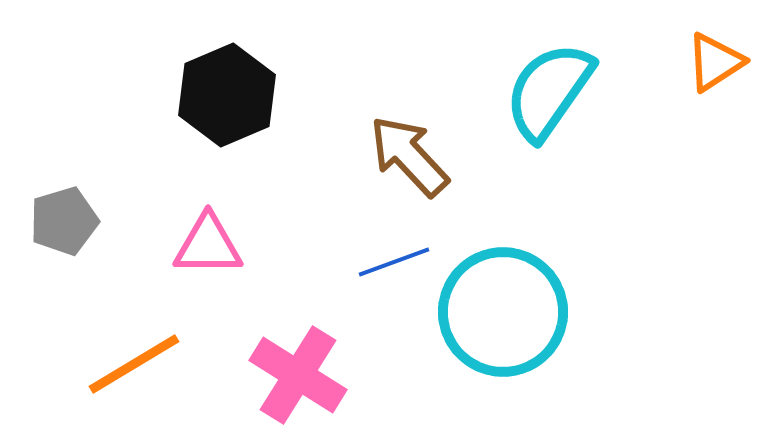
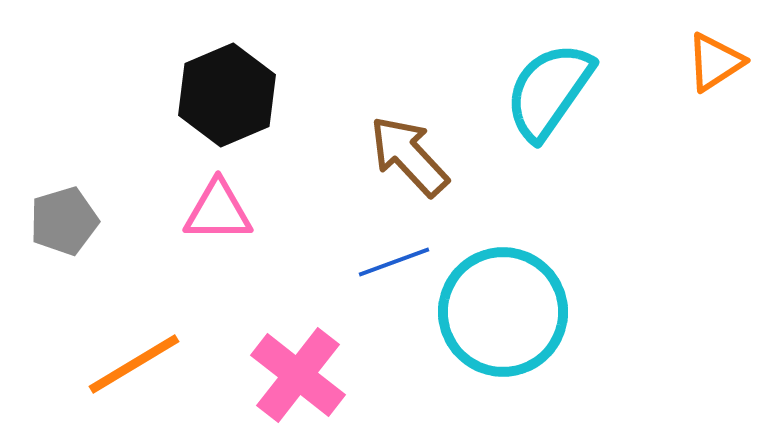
pink triangle: moved 10 px right, 34 px up
pink cross: rotated 6 degrees clockwise
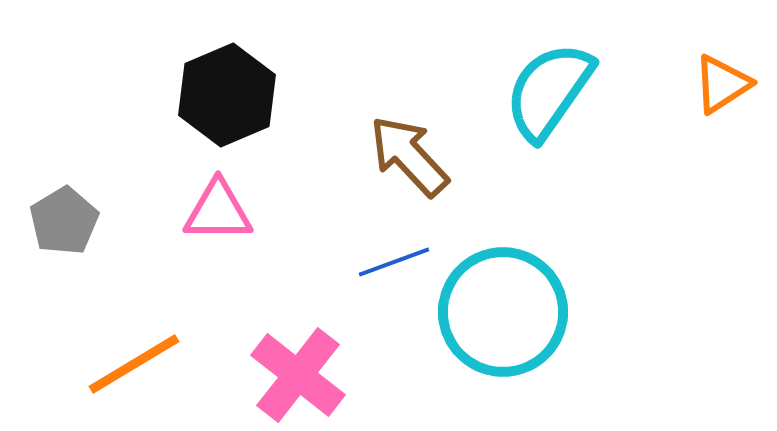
orange triangle: moved 7 px right, 22 px down
gray pentagon: rotated 14 degrees counterclockwise
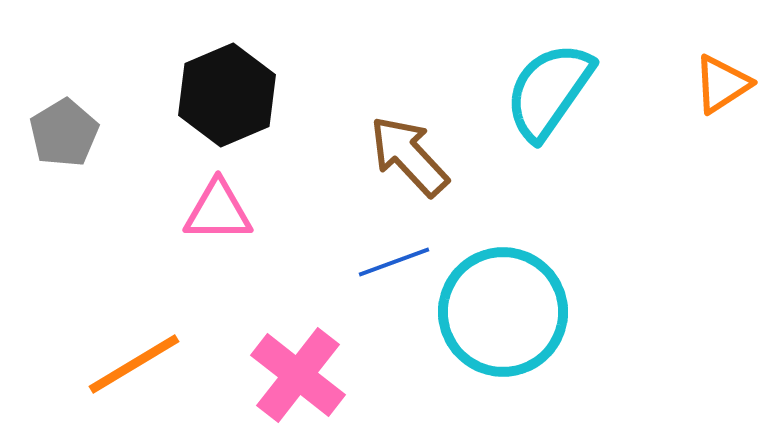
gray pentagon: moved 88 px up
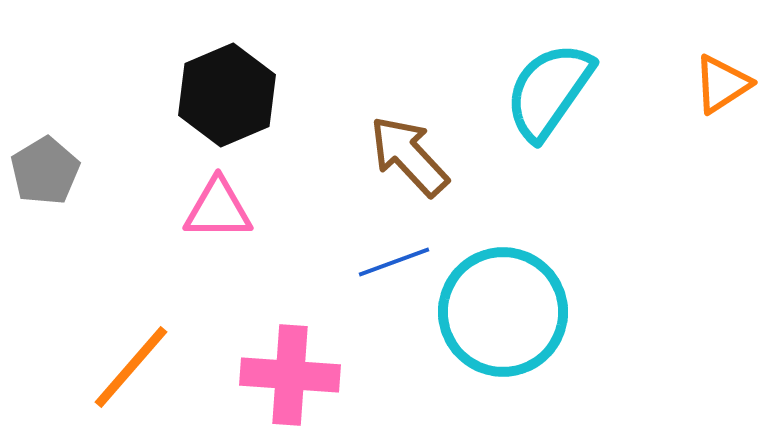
gray pentagon: moved 19 px left, 38 px down
pink triangle: moved 2 px up
orange line: moved 3 px left, 3 px down; rotated 18 degrees counterclockwise
pink cross: moved 8 px left; rotated 34 degrees counterclockwise
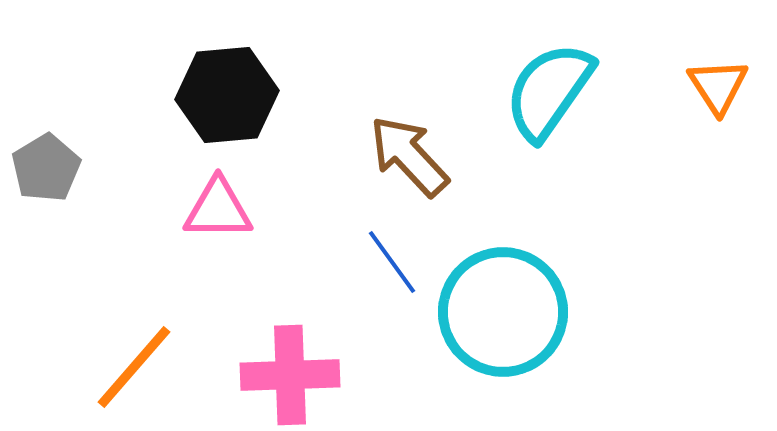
orange triangle: moved 4 px left, 2 px down; rotated 30 degrees counterclockwise
black hexagon: rotated 18 degrees clockwise
gray pentagon: moved 1 px right, 3 px up
blue line: moved 2 px left; rotated 74 degrees clockwise
orange line: moved 3 px right
pink cross: rotated 6 degrees counterclockwise
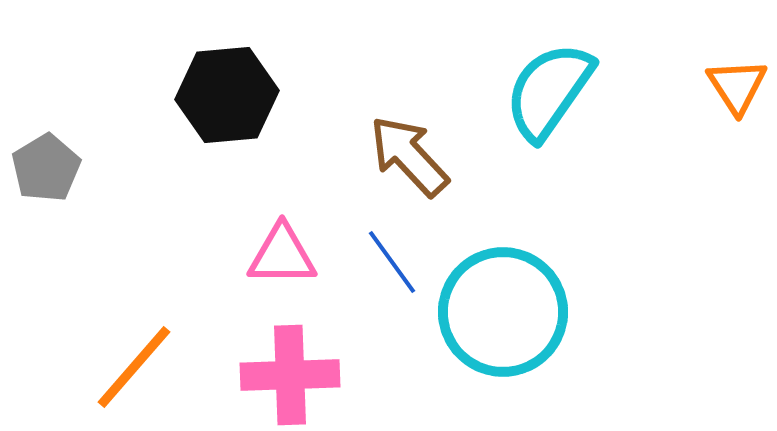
orange triangle: moved 19 px right
pink triangle: moved 64 px right, 46 px down
